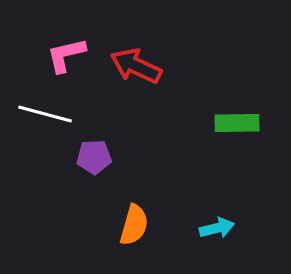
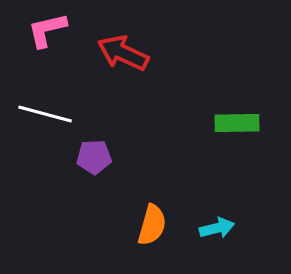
pink L-shape: moved 19 px left, 25 px up
red arrow: moved 13 px left, 13 px up
orange semicircle: moved 18 px right
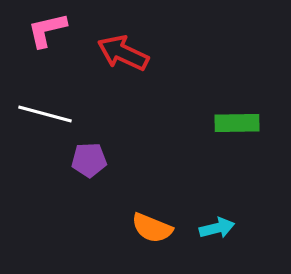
purple pentagon: moved 5 px left, 3 px down
orange semicircle: moved 3 px down; rotated 96 degrees clockwise
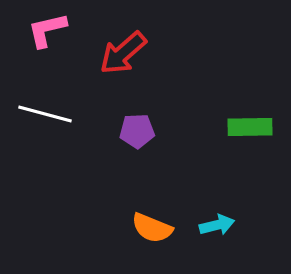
red arrow: rotated 66 degrees counterclockwise
green rectangle: moved 13 px right, 4 px down
purple pentagon: moved 48 px right, 29 px up
cyan arrow: moved 3 px up
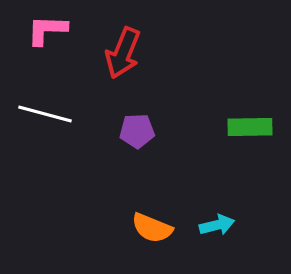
pink L-shape: rotated 15 degrees clockwise
red arrow: rotated 27 degrees counterclockwise
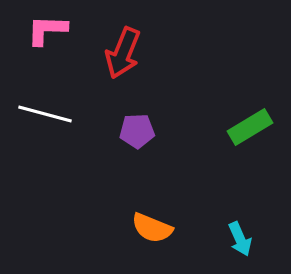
green rectangle: rotated 30 degrees counterclockwise
cyan arrow: moved 23 px right, 14 px down; rotated 80 degrees clockwise
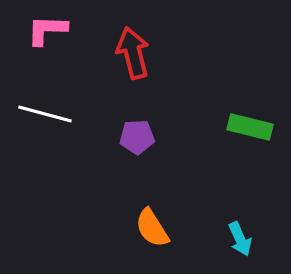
red arrow: moved 10 px right; rotated 144 degrees clockwise
green rectangle: rotated 45 degrees clockwise
purple pentagon: moved 6 px down
orange semicircle: rotated 36 degrees clockwise
